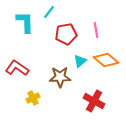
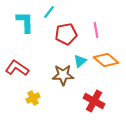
brown star: moved 3 px right, 2 px up
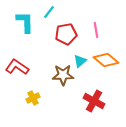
red L-shape: moved 1 px up
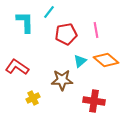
brown star: moved 1 px left, 5 px down
red cross: rotated 20 degrees counterclockwise
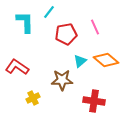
pink line: moved 1 px left, 3 px up; rotated 14 degrees counterclockwise
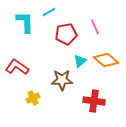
cyan line: rotated 24 degrees clockwise
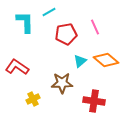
brown star: moved 3 px down
yellow cross: moved 1 px down
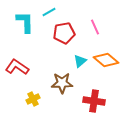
red pentagon: moved 2 px left, 1 px up
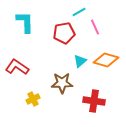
cyan line: moved 30 px right
orange diamond: rotated 25 degrees counterclockwise
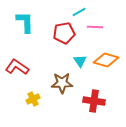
pink line: rotated 63 degrees counterclockwise
cyan triangle: rotated 24 degrees counterclockwise
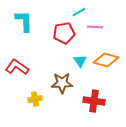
cyan L-shape: moved 1 px left, 1 px up
yellow cross: moved 2 px right; rotated 16 degrees clockwise
